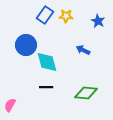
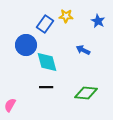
blue rectangle: moved 9 px down
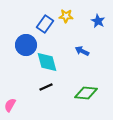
blue arrow: moved 1 px left, 1 px down
black line: rotated 24 degrees counterclockwise
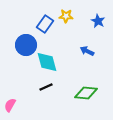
blue arrow: moved 5 px right
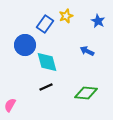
yellow star: rotated 24 degrees counterclockwise
blue circle: moved 1 px left
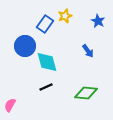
yellow star: moved 1 px left
blue circle: moved 1 px down
blue arrow: moved 1 px right; rotated 152 degrees counterclockwise
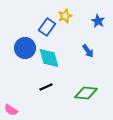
blue rectangle: moved 2 px right, 3 px down
blue circle: moved 2 px down
cyan diamond: moved 2 px right, 4 px up
pink semicircle: moved 1 px right, 5 px down; rotated 88 degrees counterclockwise
